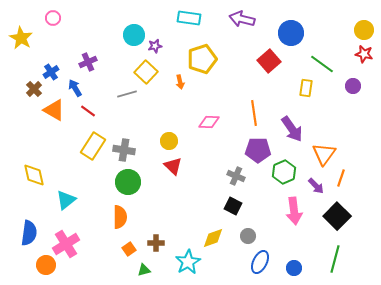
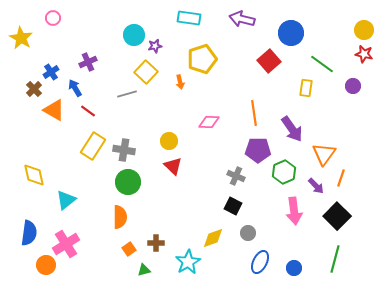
gray circle at (248, 236): moved 3 px up
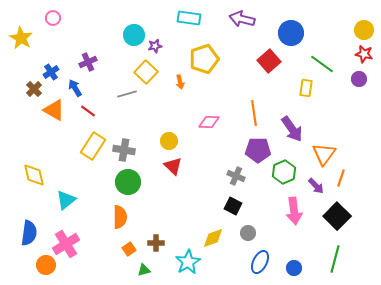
yellow pentagon at (202, 59): moved 2 px right
purple circle at (353, 86): moved 6 px right, 7 px up
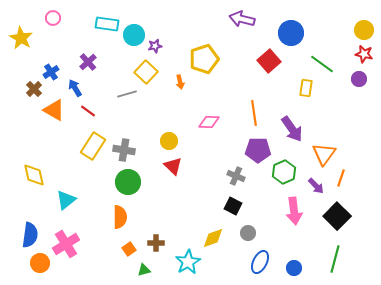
cyan rectangle at (189, 18): moved 82 px left, 6 px down
purple cross at (88, 62): rotated 18 degrees counterclockwise
blue semicircle at (29, 233): moved 1 px right, 2 px down
orange circle at (46, 265): moved 6 px left, 2 px up
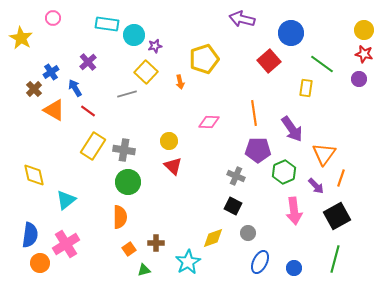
black square at (337, 216): rotated 16 degrees clockwise
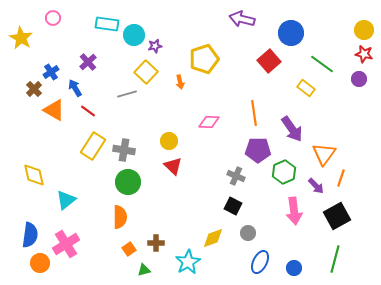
yellow rectangle at (306, 88): rotated 60 degrees counterclockwise
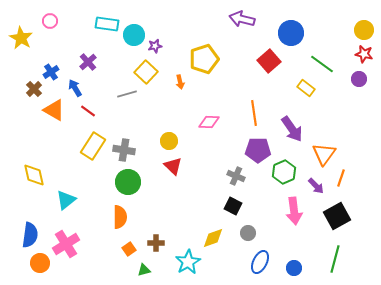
pink circle at (53, 18): moved 3 px left, 3 px down
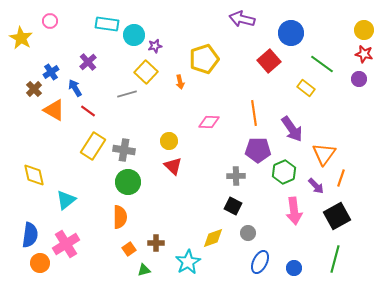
gray cross at (236, 176): rotated 24 degrees counterclockwise
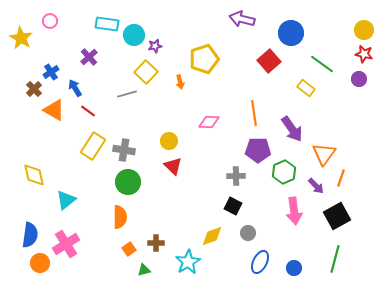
purple cross at (88, 62): moved 1 px right, 5 px up
yellow diamond at (213, 238): moved 1 px left, 2 px up
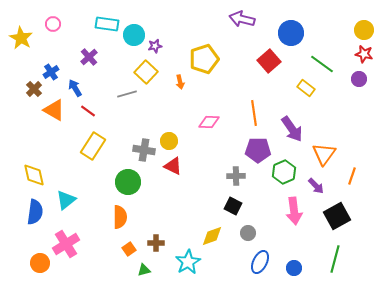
pink circle at (50, 21): moved 3 px right, 3 px down
gray cross at (124, 150): moved 20 px right
red triangle at (173, 166): rotated 18 degrees counterclockwise
orange line at (341, 178): moved 11 px right, 2 px up
blue semicircle at (30, 235): moved 5 px right, 23 px up
